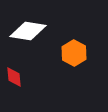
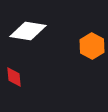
orange hexagon: moved 18 px right, 7 px up
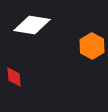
white diamond: moved 4 px right, 6 px up
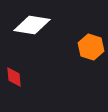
orange hexagon: moved 1 px left, 1 px down; rotated 10 degrees counterclockwise
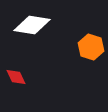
red diamond: moved 2 px right; rotated 20 degrees counterclockwise
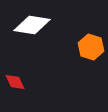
red diamond: moved 1 px left, 5 px down
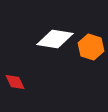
white diamond: moved 23 px right, 14 px down
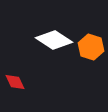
white diamond: moved 1 px left, 1 px down; rotated 24 degrees clockwise
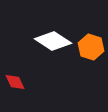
white diamond: moved 1 px left, 1 px down
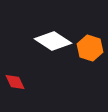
orange hexagon: moved 1 px left, 1 px down
